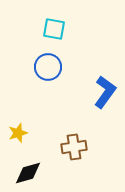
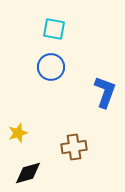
blue circle: moved 3 px right
blue L-shape: rotated 16 degrees counterclockwise
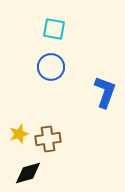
yellow star: moved 1 px right, 1 px down
brown cross: moved 26 px left, 8 px up
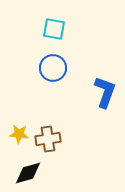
blue circle: moved 2 px right, 1 px down
yellow star: rotated 24 degrees clockwise
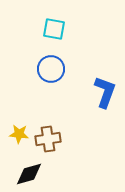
blue circle: moved 2 px left, 1 px down
black diamond: moved 1 px right, 1 px down
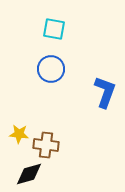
brown cross: moved 2 px left, 6 px down; rotated 15 degrees clockwise
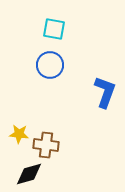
blue circle: moved 1 px left, 4 px up
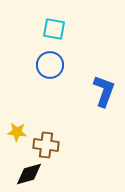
blue L-shape: moved 1 px left, 1 px up
yellow star: moved 2 px left, 2 px up
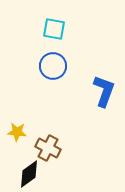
blue circle: moved 3 px right, 1 px down
brown cross: moved 2 px right, 3 px down; rotated 20 degrees clockwise
black diamond: rotated 20 degrees counterclockwise
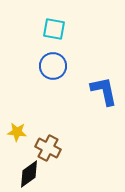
blue L-shape: rotated 32 degrees counterclockwise
